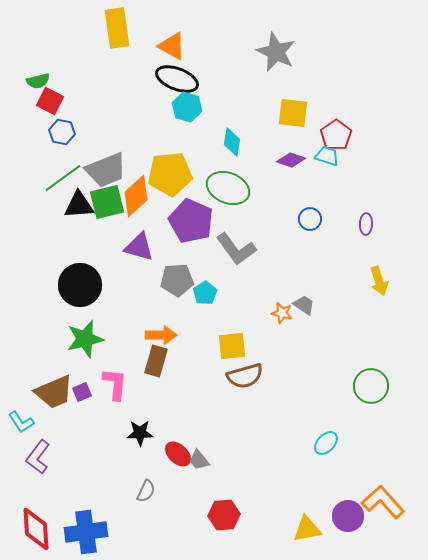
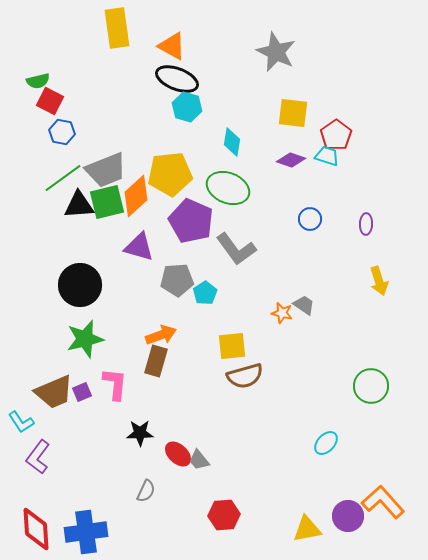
orange arrow at (161, 335): rotated 20 degrees counterclockwise
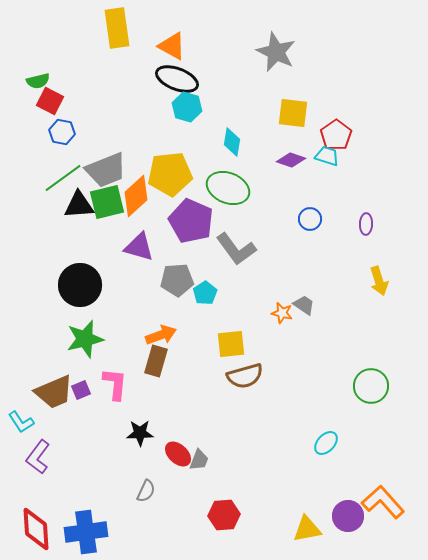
yellow square at (232, 346): moved 1 px left, 2 px up
purple square at (82, 392): moved 1 px left, 2 px up
gray trapezoid at (199, 460): rotated 120 degrees counterclockwise
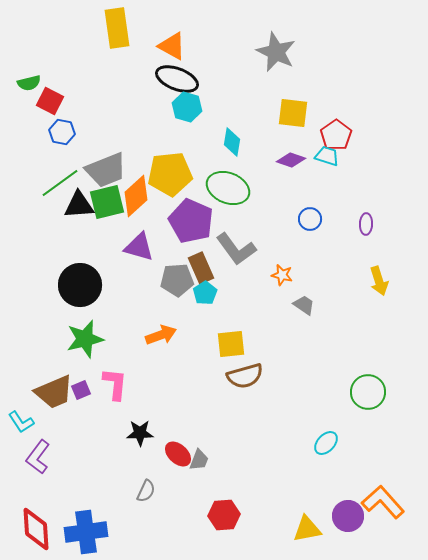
green semicircle at (38, 81): moved 9 px left, 2 px down
green line at (63, 178): moved 3 px left, 5 px down
orange star at (282, 313): moved 38 px up
brown rectangle at (156, 361): moved 45 px right, 93 px up; rotated 40 degrees counterclockwise
green circle at (371, 386): moved 3 px left, 6 px down
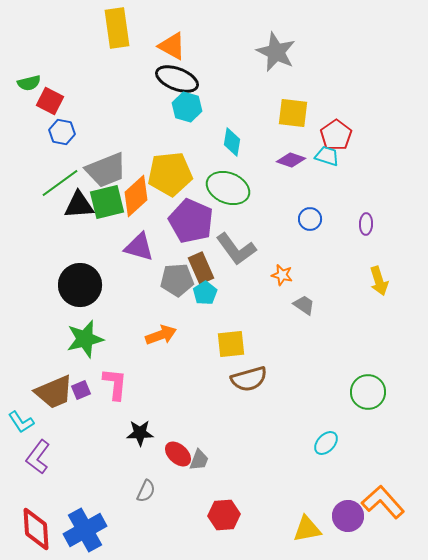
brown semicircle at (245, 376): moved 4 px right, 3 px down
blue cross at (86, 532): moved 1 px left, 2 px up; rotated 21 degrees counterclockwise
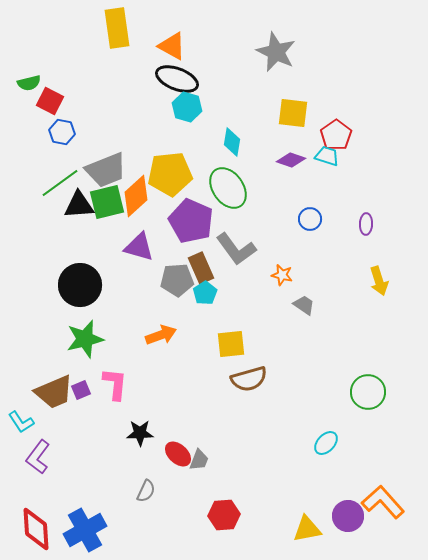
green ellipse at (228, 188): rotated 33 degrees clockwise
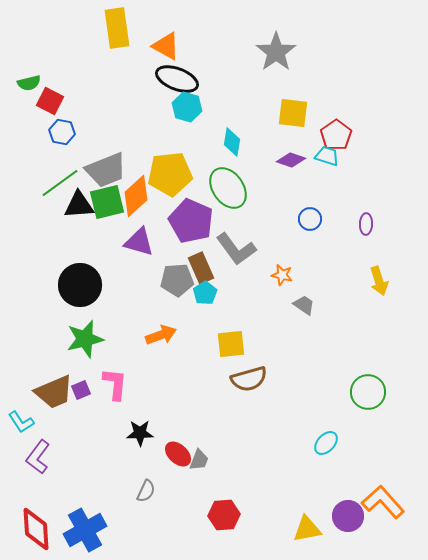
orange triangle at (172, 46): moved 6 px left
gray star at (276, 52): rotated 12 degrees clockwise
purple triangle at (139, 247): moved 5 px up
